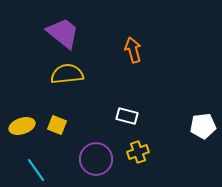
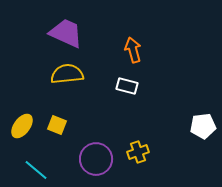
purple trapezoid: moved 3 px right; rotated 15 degrees counterclockwise
white rectangle: moved 30 px up
yellow ellipse: rotated 35 degrees counterclockwise
cyan line: rotated 15 degrees counterclockwise
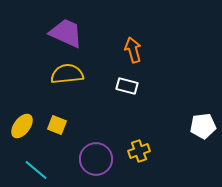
yellow cross: moved 1 px right, 1 px up
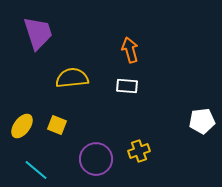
purple trapezoid: moved 28 px left; rotated 48 degrees clockwise
orange arrow: moved 3 px left
yellow semicircle: moved 5 px right, 4 px down
white rectangle: rotated 10 degrees counterclockwise
white pentagon: moved 1 px left, 5 px up
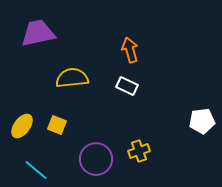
purple trapezoid: rotated 84 degrees counterclockwise
white rectangle: rotated 20 degrees clockwise
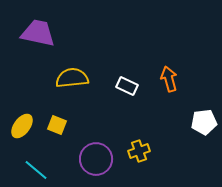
purple trapezoid: rotated 24 degrees clockwise
orange arrow: moved 39 px right, 29 px down
white pentagon: moved 2 px right, 1 px down
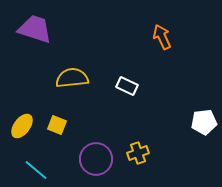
purple trapezoid: moved 3 px left, 4 px up; rotated 6 degrees clockwise
orange arrow: moved 7 px left, 42 px up; rotated 10 degrees counterclockwise
yellow cross: moved 1 px left, 2 px down
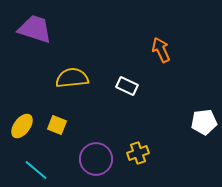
orange arrow: moved 1 px left, 13 px down
